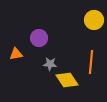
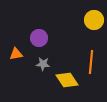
gray star: moved 7 px left
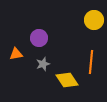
gray star: rotated 24 degrees counterclockwise
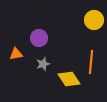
yellow diamond: moved 2 px right, 1 px up
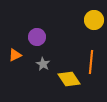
purple circle: moved 2 px left, 1 px up
orange triangle: moved 1 px left, 1 px down; rotated 16 degrees counterclockwise
gray star: rotated 24 degrees counterclockwise
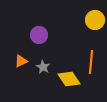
yellow circle: moved 1 px right
purple circle: moved 2 px right, 2 px up
orange triangle: moved 6 px right, 6 px down
gray star: moved 3 px down
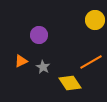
orange line: rotated 55 degrees clockwise
yellow diamond: moved 1 px right, 4 px down
